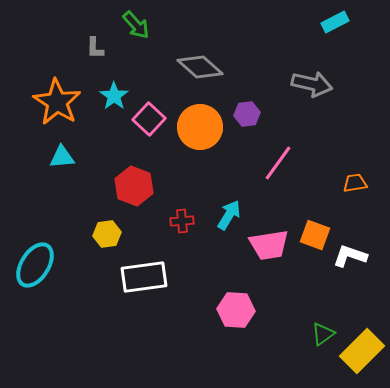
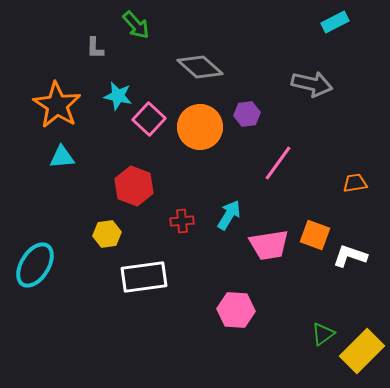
cyan star: moved 4 px right; rotated 24 degrees counterclockwise
orange star: moved 3 px down
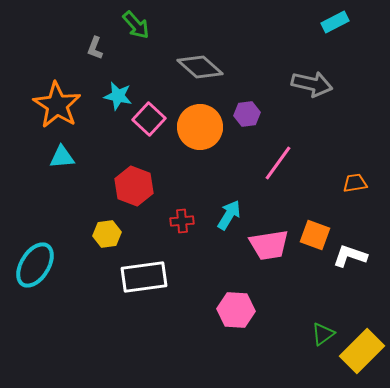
gray L-shape: rotated 20 degrees clockwise
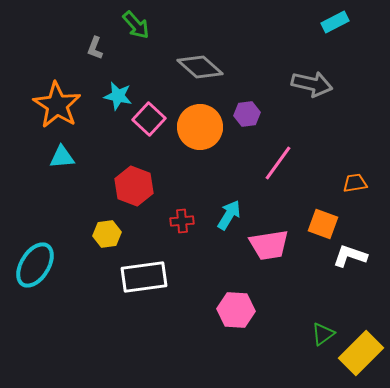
orange square: moved 8 px right, 11 px up
yellow rectangle: moved 1 px left, 2 px down
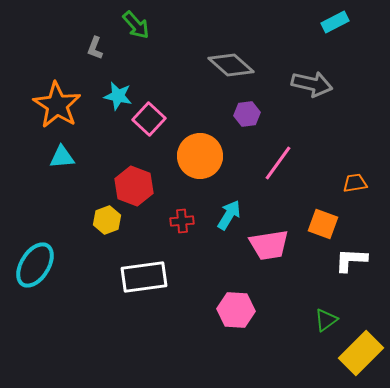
gray diamond: moved 31 px right, 2 px up
orange circle: moved 29 px down
yellow hexagon: moved 14 px up; rotated 12 degrees counterclockwise
white L-shape: moved 1 px right, 4 px down; rotated 16 degrees counterclockwise
green triangle: moved 3 px right, 14 px up
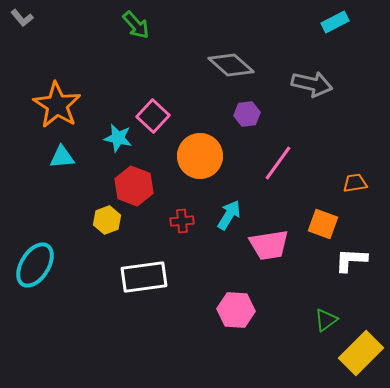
gray L-shape: moved 73 px left, 30 px up; rotated 60 degrees counterclockwise
cyan star: moved 42 px down
pink square: moved 4 px right, 3 px up
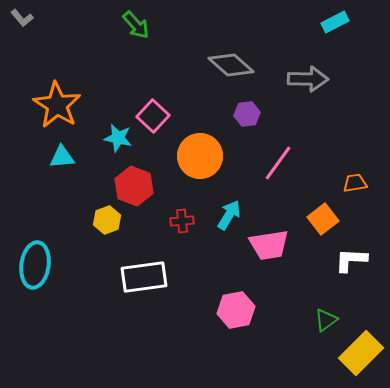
gray arrow: moved 4 px left, 5 px up; rotated 12 degrees counterclockwise
orange square: moved 5 px up; rotated 32 degrees clockwise
cyan ellipse: rotated 24 degrees counterclockwise
pink hexagon: rotated 15 degrees counterclockwise
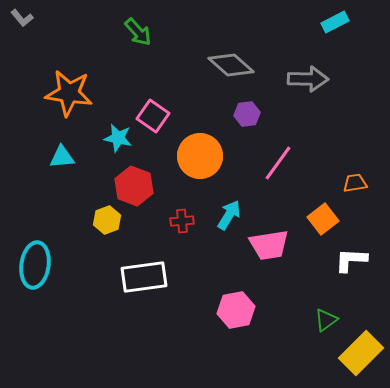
green arrow: moved 2 px right, 7 px down
orange star: moved 12 px right, 12 px up; rotated 24 degrees counterclockwise
pink square: rotated 8 degrees counterclockwise
